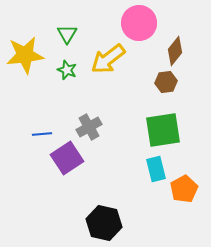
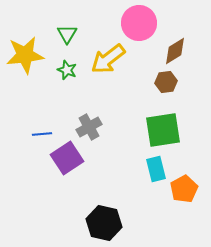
brown diamond: rotated 20 degrees clockwise
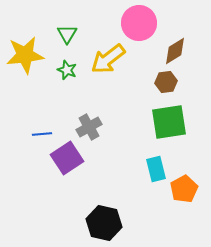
green square: moved 6 px right, 8 px up
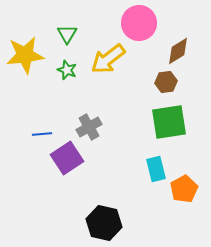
brown diamond: moved 3 px right
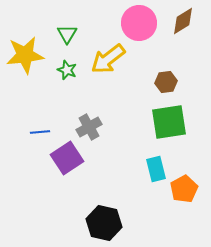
brown diamond: moved 5 px right, 30 px up
blue line: moved 2 px left, 2 px up
